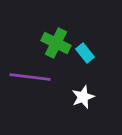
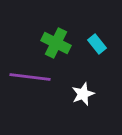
cyan rectangle: moved 12 px right, 9 px up
white star: moved 3 px up
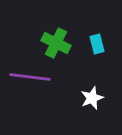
cyan rectangle: rotated 24 degrees clockwise
white star: moved 9 px right, 4 px down
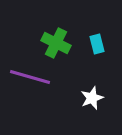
purple line: rotated 9 degrees clockwise
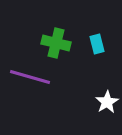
green cross: rotated 12 degrees counterclockwise
white star: moved 15 px right, 4 px down; rotated 10 degrees counterclockwise
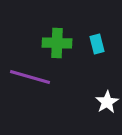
green cross: moved 1 px right; rotated 12 degrees counterclockwise
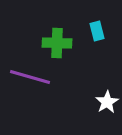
cyan rectangle: moved 13 px up
